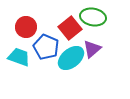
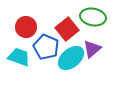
red square: moved 3 px left, 1 px down
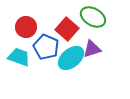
green ellipse: rotated 20 degrees clockwise
red square: rotated 10 degrees counterclockwise
purple triangle: rotated 24 degrees clockwise
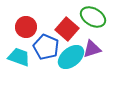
cyan ellipse: moved 1 px up
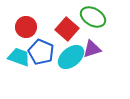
blue pentagon: moved 5 px left, 5 px down
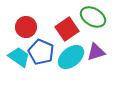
red square: rotated 15 degrees clockwise
purple triangle: moved 4 px right, 3 px down
cyan trapezoid: rotated 15 degrees clockwise
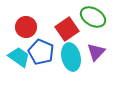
purple triangle: rotated 30 degrees counterclockwise
cyan ellipse: rotated 64 degrees counterclockwise
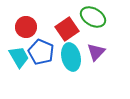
cyan trapezoid: rotated 25 degrees clockwise
